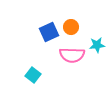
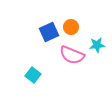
pink semicircle: rotated 20 degrees clockwise
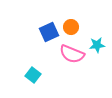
pink semicircle: moved 1 px up
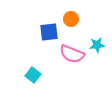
orange circle: moved 8 px up
blue square: rotated 18 degrees clockwise
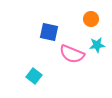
orange circle: moved 20 px right
blue square: rotated 18 degrees clockwise
cyan square: moved 1 px right, 1 px down
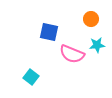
cyan square: moved 3 px left, 1 px down
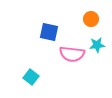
pink semicircle: rotated 15 degrees counterclockwise
